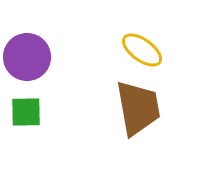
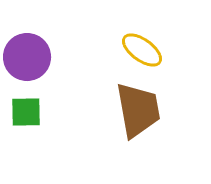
brown trapezoid: moved 2 px down
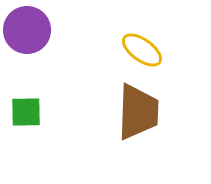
purple circle: moved 27 px up
brown trapezoid: moved 2 px down; rotated 12 degrees clockwise
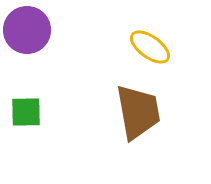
yellow ellipse: moved 8 px right, 3 px up
brown trapezoid: rotated 12 degrees counterclockwise
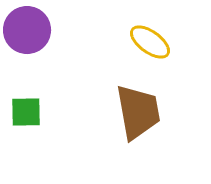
yellow ellipse: moved 5 px up
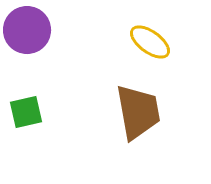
green square: rotated 12 degrees counterclockwise
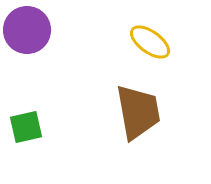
green square: moved 15 px down
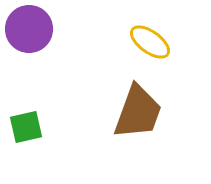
purple circle: moved 2 px right, 1 px up
brown trapezoid: rotated 30 degrees clockwise
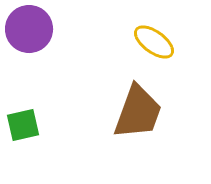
yellow ellipse: moved 4 px right
green square: moved 3 px left, 2 px up
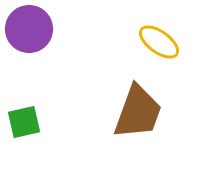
yellow ellipse: moved 5 px right
green square: moved 1 px right, 3 px up
